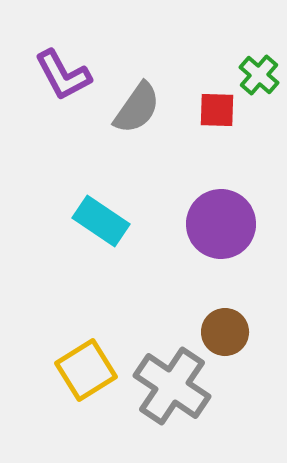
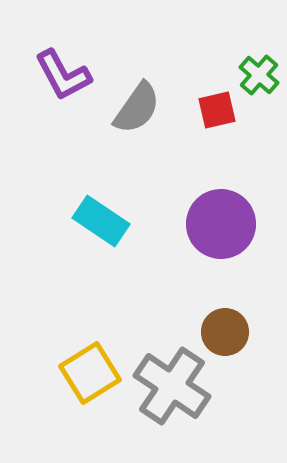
red square: rotated 15 degrees counterclockwise
yellow square: moved 4 px right, 3 px down
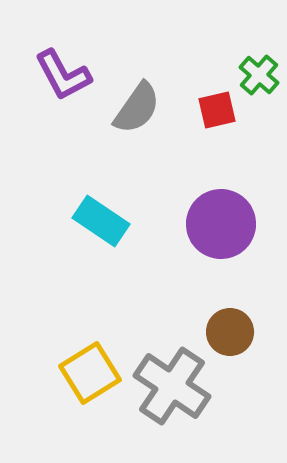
brown circle: moved 5 px right
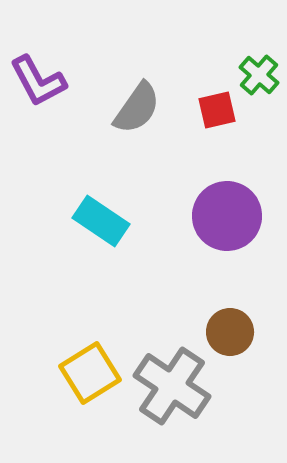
purple L-shape: moved 25 px left, 6 px down
purple circle: moved 6 px right, 8 px up
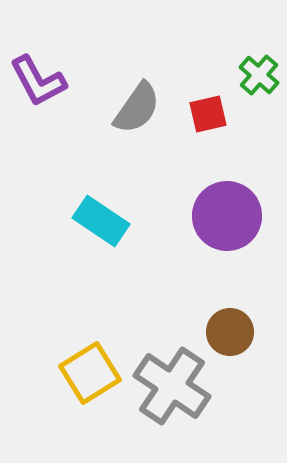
red square: moved 9 px left, 4 px down
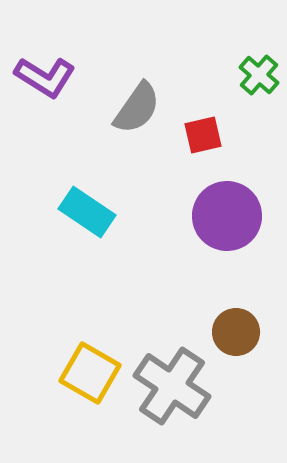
purple L-shape: moved 7 px right, 4 px up; rotated 30 degrees counterclockwise
red square: moved 5 px left, 21 px down
cyan rectangle: moved 14 px left, 9 px up
brown circle: moved 6 px right
yellow square: rotated 28 degrees counterclockwise
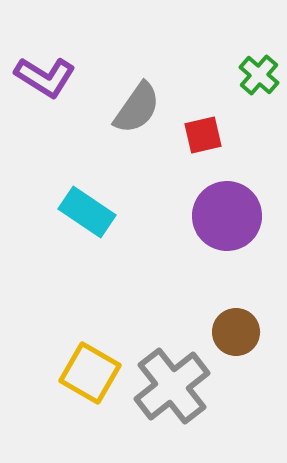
gray cross: rotated 18 degrees clockwise
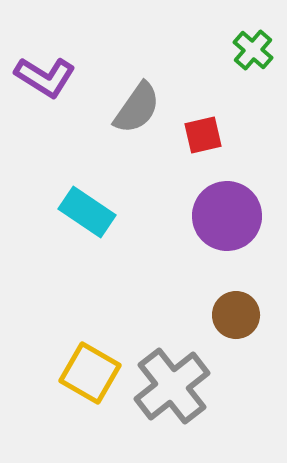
green cross: moved 6 px left, 25 px up
brown circle: moved 17 px up
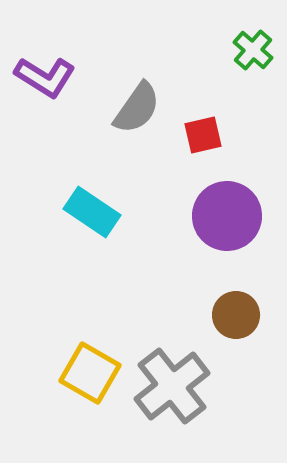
cyan rectangle: moved 5 px right
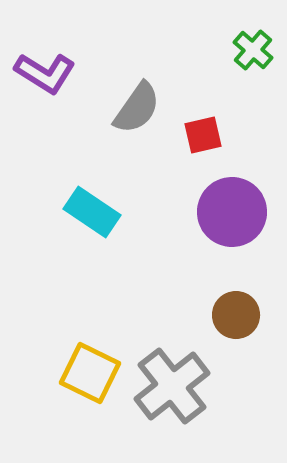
purple L-shape: moved 4 px up
purple circle: moved 5 px right, 4 px up
yellow square: rotated 4 degrees counterclockwise
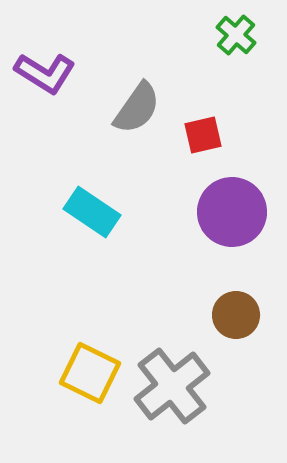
green cross: moved 17 px left, 15 px up
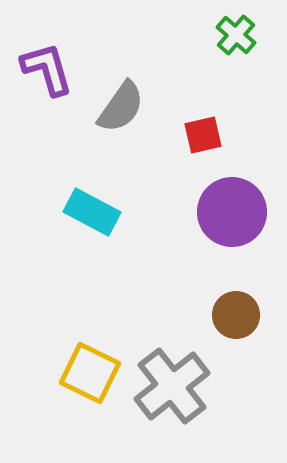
purple L-shape: moved 2 px right, 4 px up; rotated 138 degrees counterclockwise
gray semicircle: moved 16 px left, 1 px up
cyan rectangle: rotated 6 degrees counterclockwise
